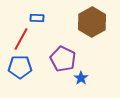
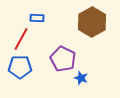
blue star: rotated 16 degrees counterclockwise
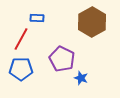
purple pentagon: moved 1 px left
blue pentagon: moved 1 px right, 2 px down
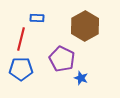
brown hexagon: moved 7 px left, 4 px down
red line: rotated 15 degrees counterclockwise
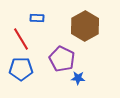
red line: rotated 45 degrees counterclockwise
blue star: moved 3 px left; rotated 16 degrees counterclockwise
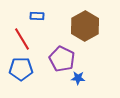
blue rectangle: moved 2 px up
red line: moved 1 px right
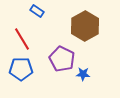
blue rectangle: moved 5 px up; rotated 32 degrees clockwise
blue star: moved 5 px right, 4 px up
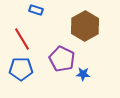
blue rectangle: moved 1 px left, 1 px up; rotated 16 degrees counterclockwise
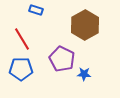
brown hexagon: moved 1 px up
blue star: moved 1 px right
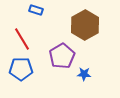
purple pentagon: moved 3 px up; rotated 15 degrees clockwise
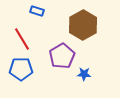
blue rectangle: moved 1 px right, 1 px down
brown hexagon: moved 2 px left
